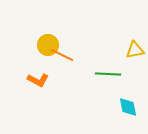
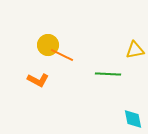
cyan diamond: moved 5 px right, 12 px down
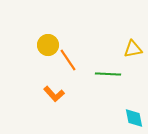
yellow triangle: moved 2 px left, 1 px up
orange line: moved 6 px right, 5 px down; rotated 30 degrees clockwise
orange L-shape: moved 16 px right, 14 px down; rotated 20 degrees clockwise
cyan diamond: moved 1 px right, 1 px up
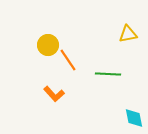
yellow triangle: moved 5 px left, 15 px up
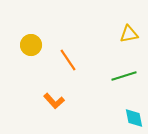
yellow triangle: moved 1 px right
yellow circle: moved 17 px left
green line: moved 16 px right, 2 px down; rotated 20 degrees counterclockwise
orange L-shape: moved 7 px down
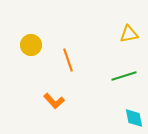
orange line: rotated 15 degrees clockwise
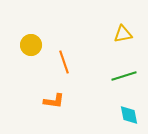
yellow triangle: moved 6 px left
orange line: moved 4 px left, 2 px down
orange L-shape: rotated 40 degrees counterclockwise
cyan diamond: moved 5 px left, 3 px up
